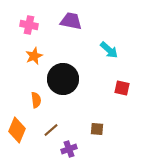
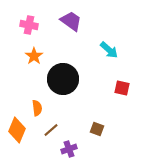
purple trapezoid: rotated 25 degrees clockwise
orange star: rotated 12 degrees counterclockwise
orange semicircle: moved 1 px right, 8 px down
brown square: rotated 16 degrees clockwise
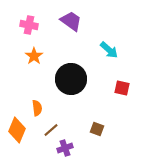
black circle: moved 8 px right
purple cross: moved 4 px left, 1 px up
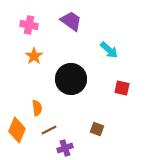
brown line: moved 2 px left; rotated 14 degrees clockwise
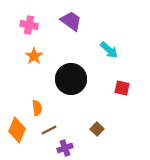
brown square: rotated 24 degrees clockwise
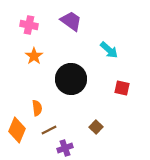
brown square: moved 1 px left, 2 px up
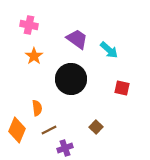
purple trapezoid: moved 6 px right, 18 px down
